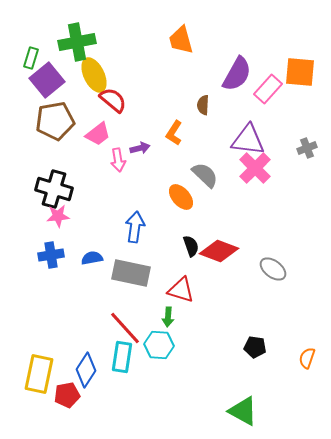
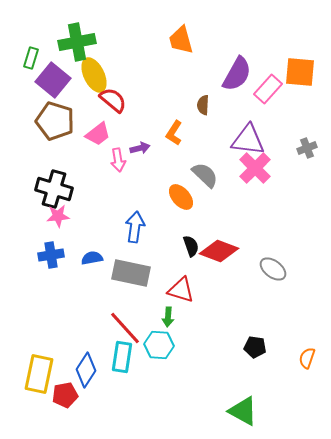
purple square: moved 6 px right; rotated 12 degrees counterclockwise
brown pentagon: rotated 27 degrees clockwise
red pentagon: moved 2 px left
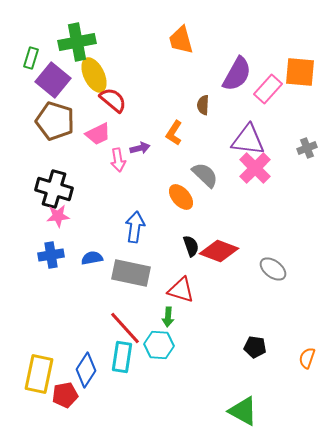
pink trapezoid: rotated 12 degrees clockwise
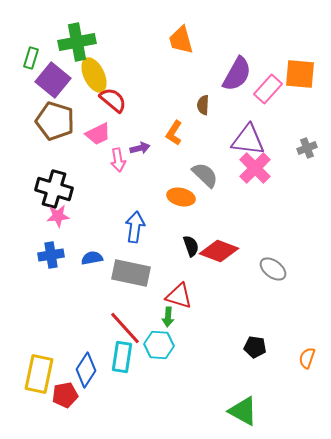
orange square: moved 2 px down
orange ellipse: rotated 36 degrees counterclockwise
red triangle: moved 2 px left, 6 px down
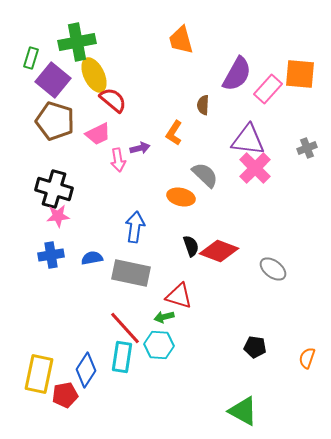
green arrow: moved 4 px left; rotated 72 degrees clockwise
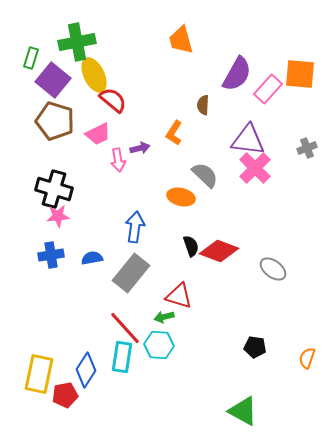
gray rectangle: rotated 63 degrees counterclockwise
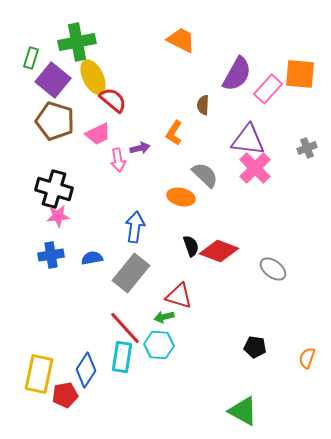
orange trapezoid: rotated 132 degrees clockwise
yellow ellipse: moved 1 px left, 2 px down
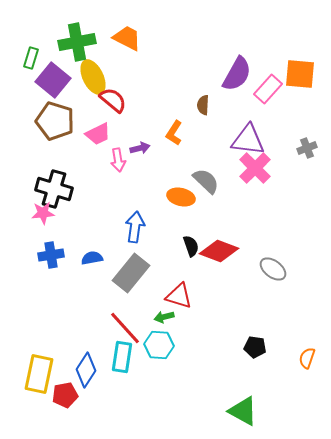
orange trapezoid: moved 54 px left, 2 px up
gray semicircle: moved 1 px right, 6 px down
pink star: moved 15 px left, 3 px up
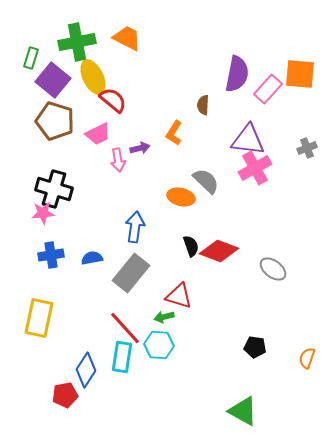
purple semicircle: rotated 18 degrees counterclockwise
pink cross: rotated 16 degrees clockwise
yellow rectangle: moved 56 px up
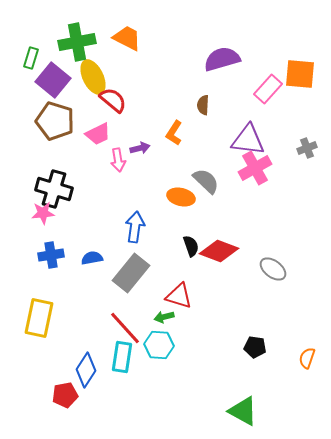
purple semicircle: moved 15 px left, 15 px up; rotated 117 degrees counterclockwise
